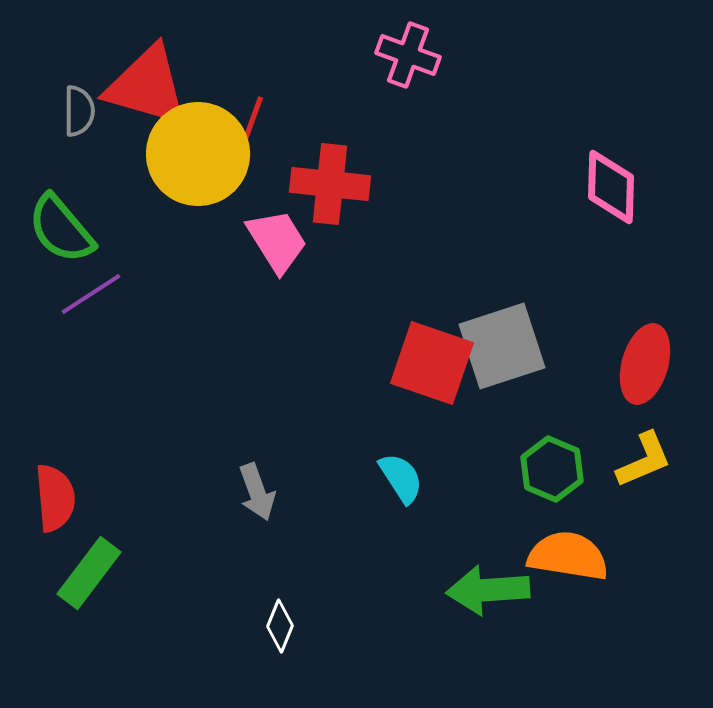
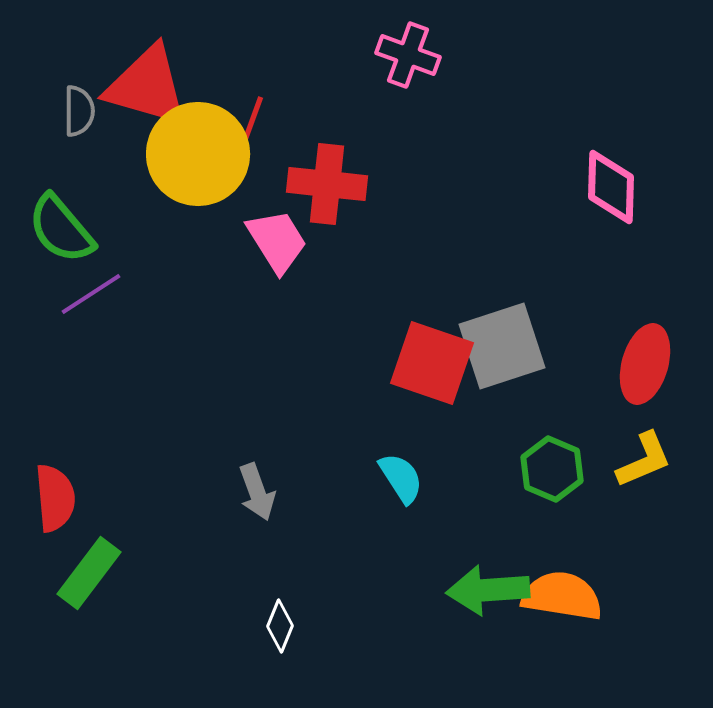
red cross: moved 3 px left
orange semicircle: moved 6 px left, 40 px down
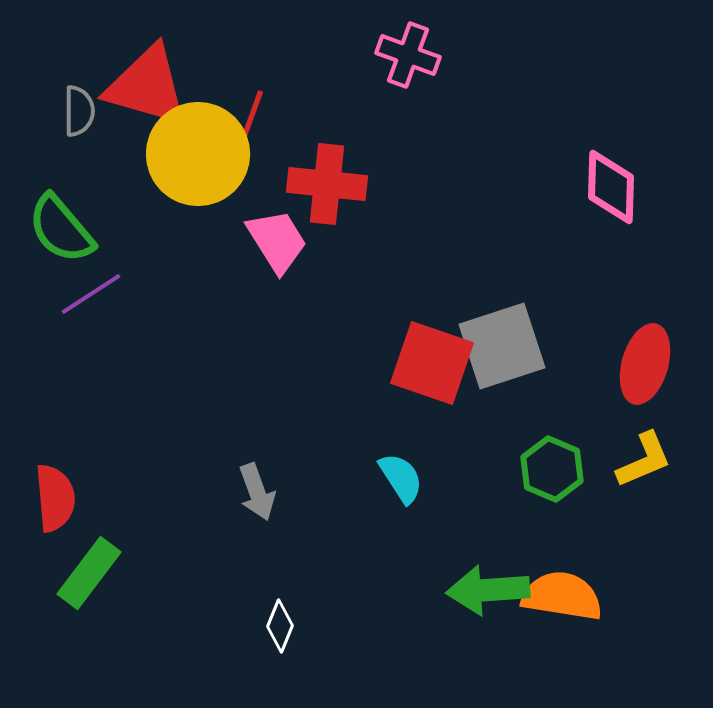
red line: moved 6 px up
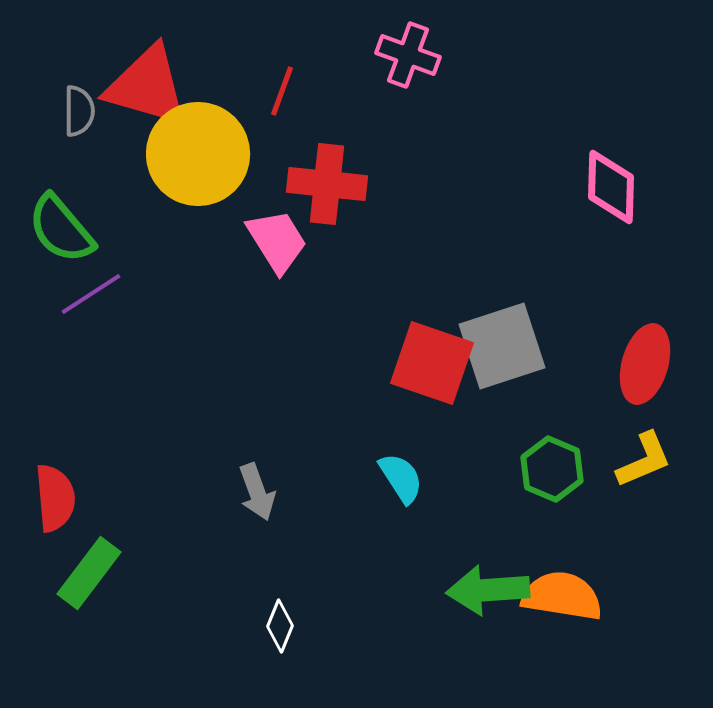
red line: moved 30 px right, 24 px up
